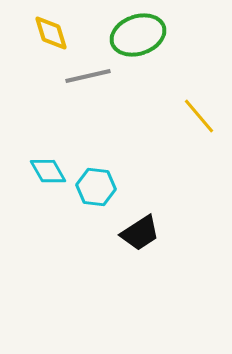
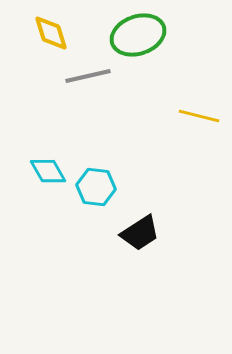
yellow line: rotated 36 degrees counterclockwise
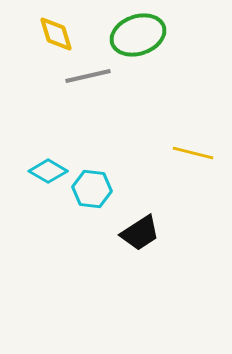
yellow diamond: moved 5 px right, 1 px down
yellow line: moved 6 px left, 37 px down
cyan diamond: rotated 30 degrees counterclockwise
cyan hexagon: moved 4 px left, 2 px down
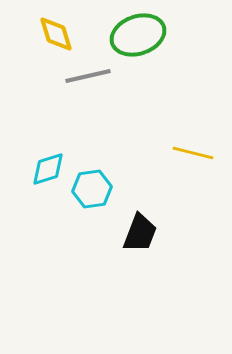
cyan diamond: moved 2 px up; rotated 48 degrees counterclockwise
cyan hexagon: rotated 15 degrees counterclockwise
black trapezoid: rotated 36 degrees counterclockwise
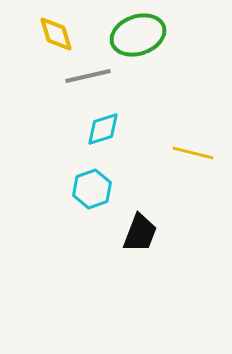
cyan diamond: moved 55 px right, 40 px up
cyan hexagon: rotated 12 degrees counterclockwise
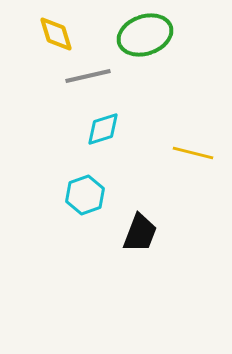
green ellipse: moved 7 px right
cyan hexagon: moved 7 px left, 6 px down
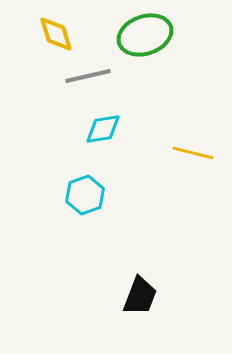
cyan diamond: rotated 9 degrees clockwise
black trapezoid: moved 63 px down
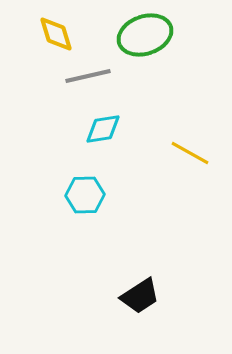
yellow line: moved 3 px left; rotated 15 degrees clockwise
cyan hexagon: rotated 18 degrees clockwise
black trapezoid: rotated 36 degrees clockwise
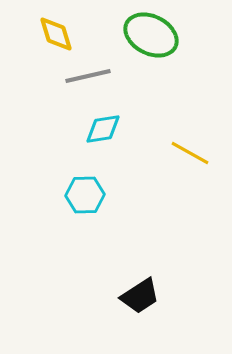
green ellipse: moved 6 px right; rotated 46 degrees clockwise
